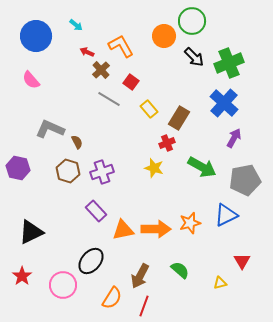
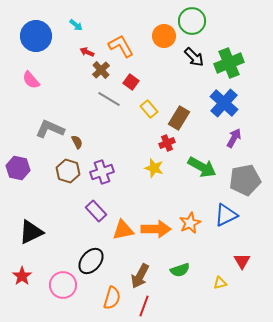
orange star: rotated 10 degrees counterclockwise
green semicircle: rotated 120 degrees clockwise
orange semicircle: rotated 15 degrees counterclockwise
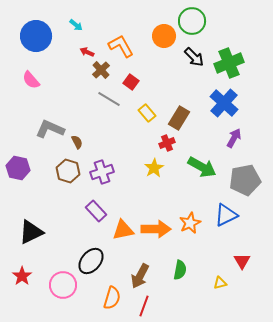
yellow rectangle: moved 2 px left, 4 px down
yellow star: rotated 24 degrees clockwise
green semicircle: rotated 60 degrees counterclockwise
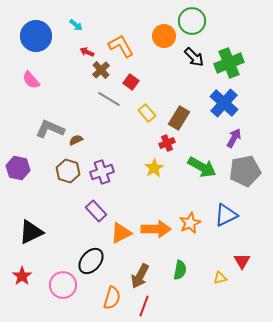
brown semicircle: moved 1 px left, 2 px up; rotated 88 degrees counterclockwise
gray pentagon: moved 9 px up
orange triangle: moved 2 px left, 3 px down; rotated 15 degrees counterclockwise
yellow triangle: moved 5 px up
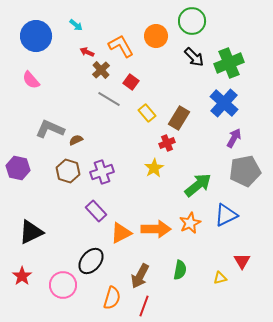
orange circle: moved 8 px left
green arrow: moved 4 px left, 18 px down; rotated 68 degrees counterclockwise
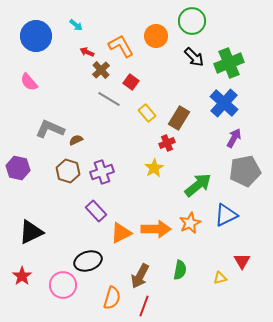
pink semicircle: moved 2 px left, 2 px down
black ellipse: moved 3 px left; rotated 32 degrees clockwise
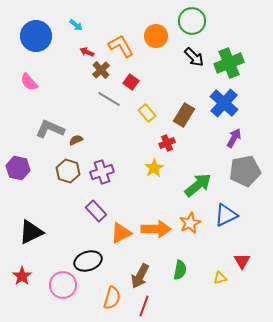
brown rectangle: moved 5 px right, 3 px up
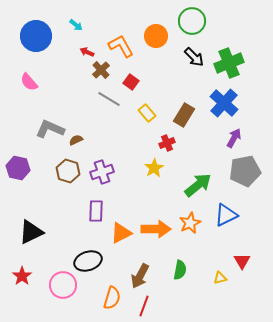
purple rectangle: rotated 45 degrees clockwise
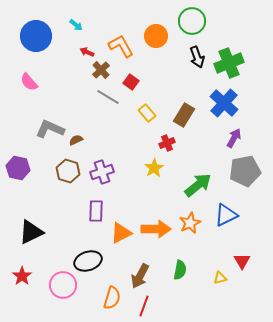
black arrow: moved 3 px right; rotated 25 degrees clockwise
gray line: moved 1 px left, 2 px up
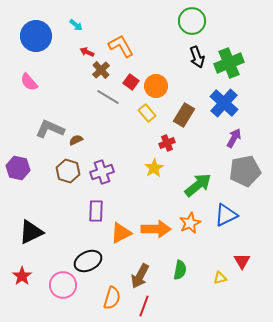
orange circle: moved 50 px down
black ellipse: rotated 8 degrees counterclockwise
